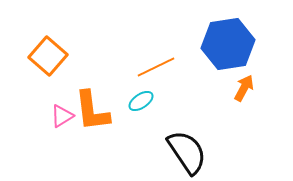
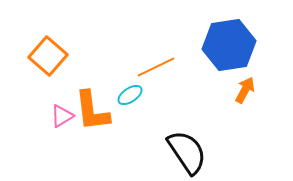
blue hexagon: moved 1 px right, 1 px down
orange arrow: moved 1 px right, 2 px down
cyan ellipse: moved 11 px left, 6 px up
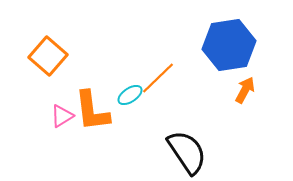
orange line: moved 2 px right, 11 px down; rotated 18 degrees counterclockwise
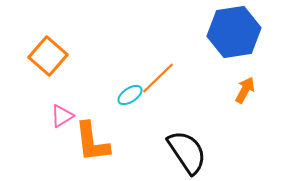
blue hexagon: moved 5 px right, 13 px up
orange L-shape: moved 31 px down
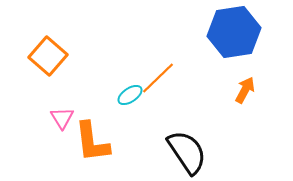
pink triangle: moved 2 px down; rotated 30 degrees counterclockwise
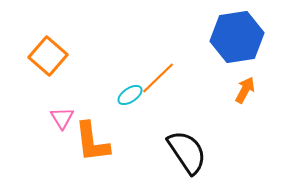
blue hexagon: moved 3 px right, 5 px down
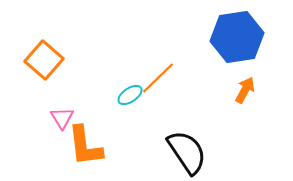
orange square: moved 4 px left, 4 px down
orange L-shape: moved 7 px left, 4 px down
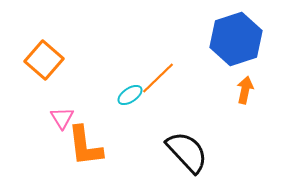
blue hexagon: moved 1 px left, 2 px down; rotated 9 degrees counterclockwise
orange arrow: rotated 16 degrees counterclockwise
black semicircle: rotated 9 degrees counterclockwise
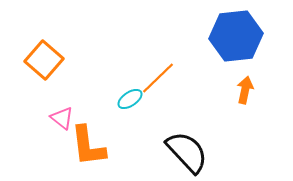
blue hexagon: moved 3 px up; rotated 12 degrees clockwise
cyan ellipse: moved 4 px down
pink triangle: rotated 20 degrees counterclockwise
orange L-shape: moved 3 px right
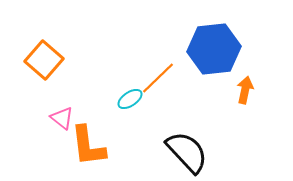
blue hexagon: moved 22 px left, 13 px down
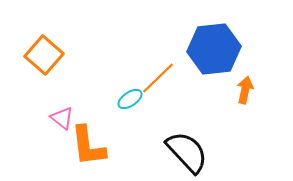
orange square: moved 5 px up
